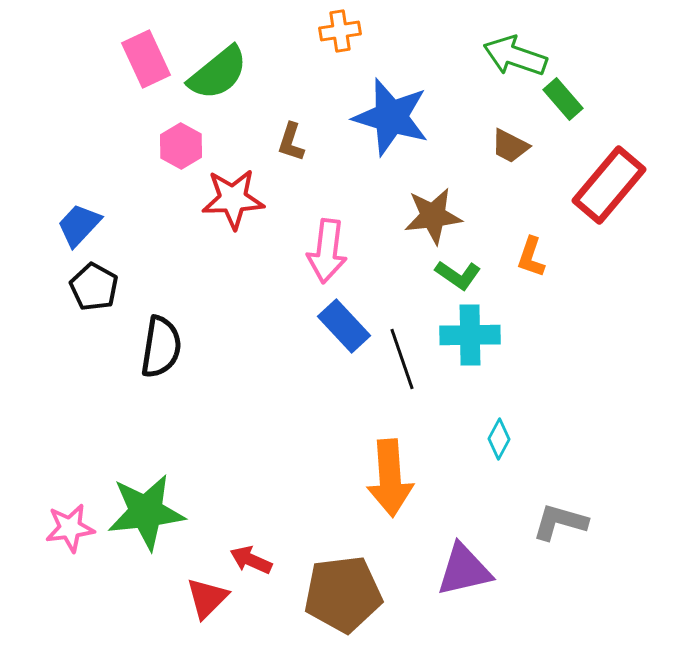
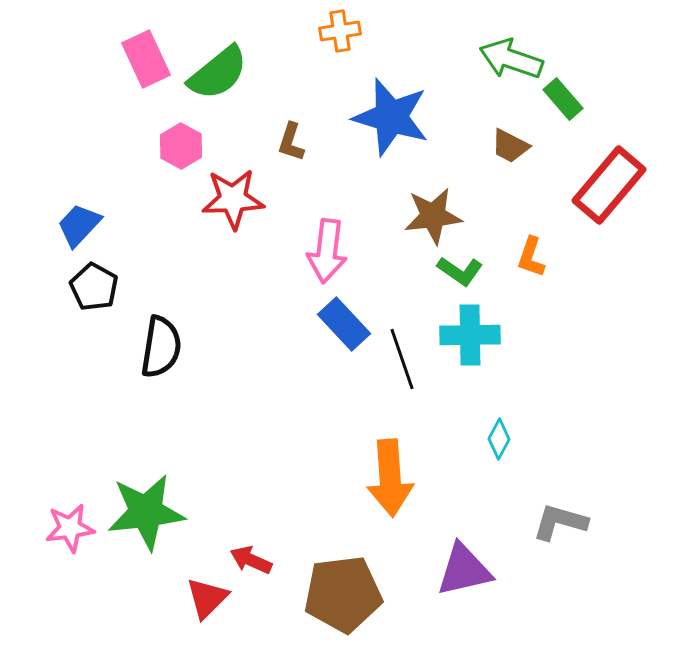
green arrow: moved 4 px left, 3 px down
green L-shape: moved 2 px right, 4 px up
blue rectangle: moved 2 px up
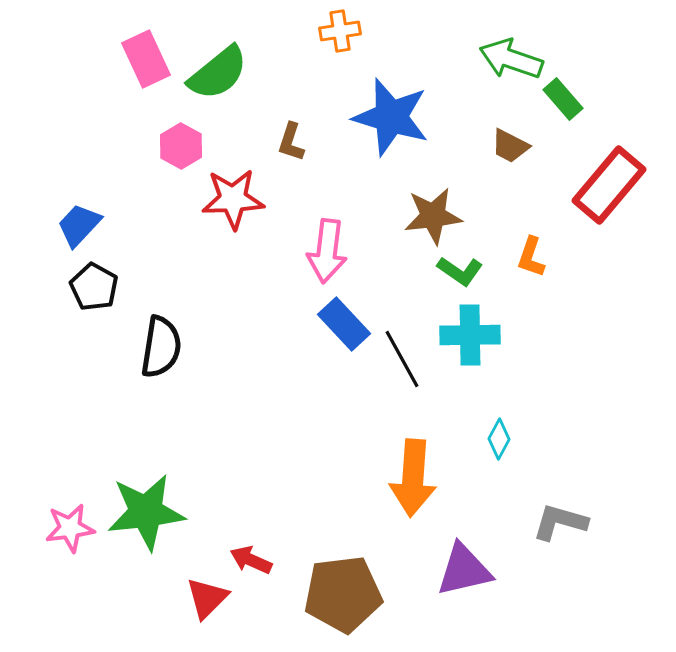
black line: rotated 10 degrees counterclockwise
orange arrow: moved 23 px right; rotated 8 degrees clockwise
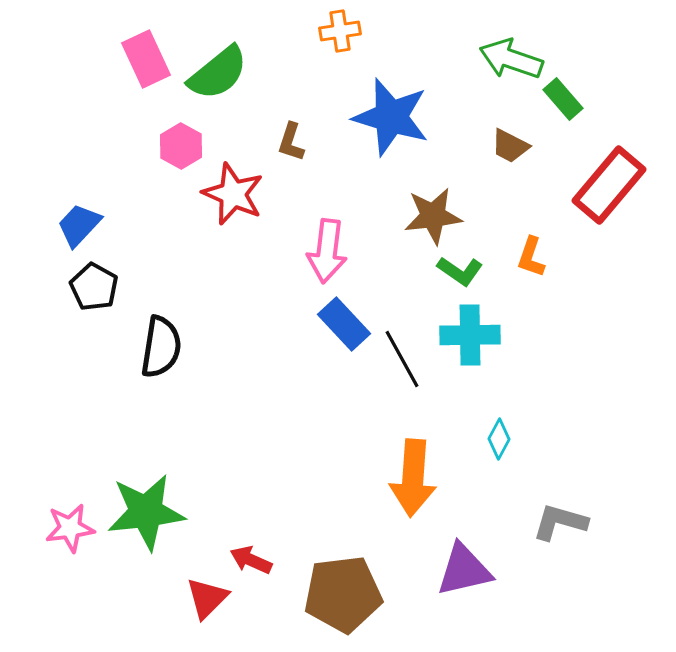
red star: moved 5 px up; rotated 26 degrees clockwise
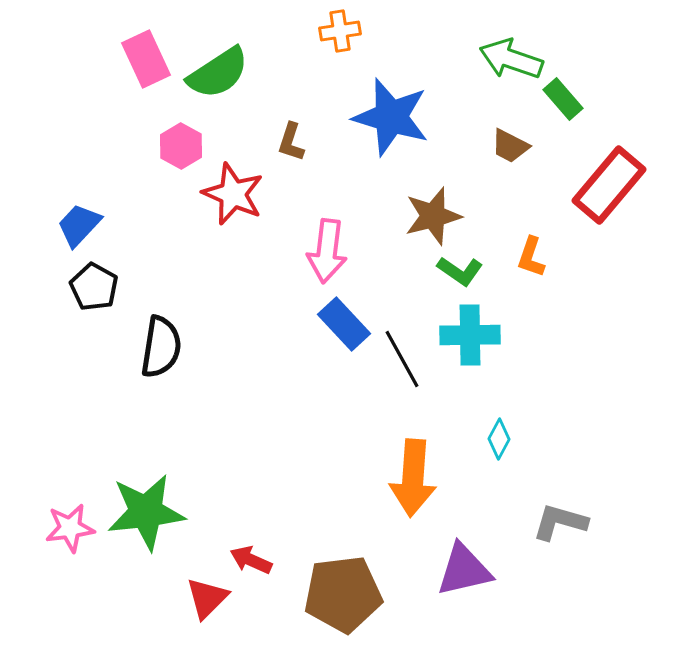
green semicircle: rotated 6 degrees clockwise
brown star: rotated 8 degrees counterclockwise
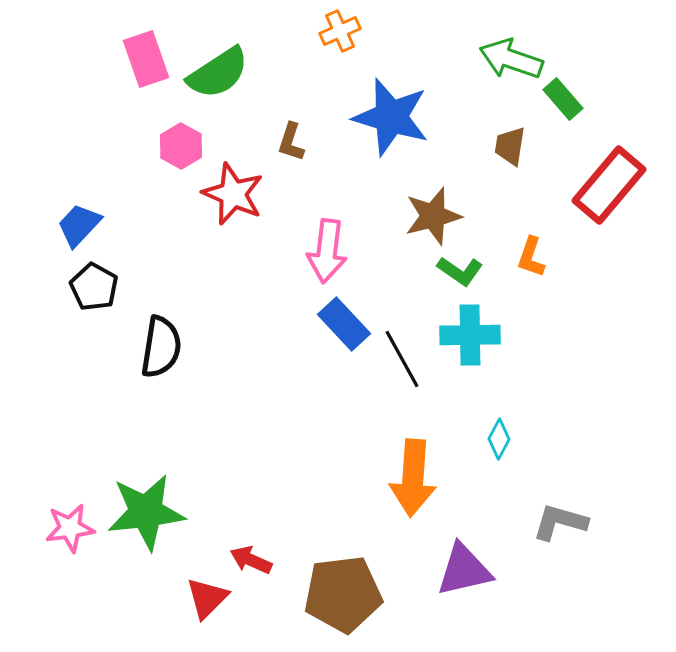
orange cross: rotated 15 degrees counterclockwise
pink rectangle: rotated 6 degrees clockwise
brown trapezoid: rotated 72 degrees clockwise
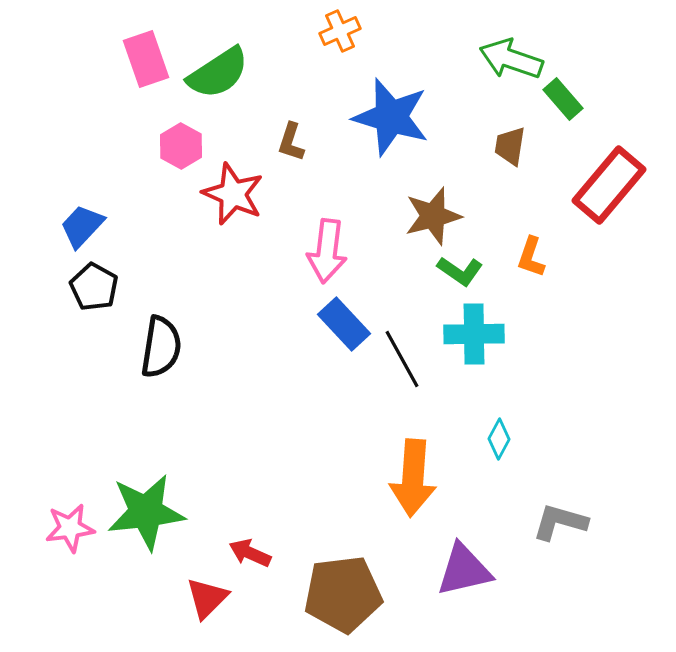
blue trapezoid: moved 3 px right, 1 px down
cyan cross: moved 4 px right, 1 px up
red arrow: moved 1 px left, 7 px up
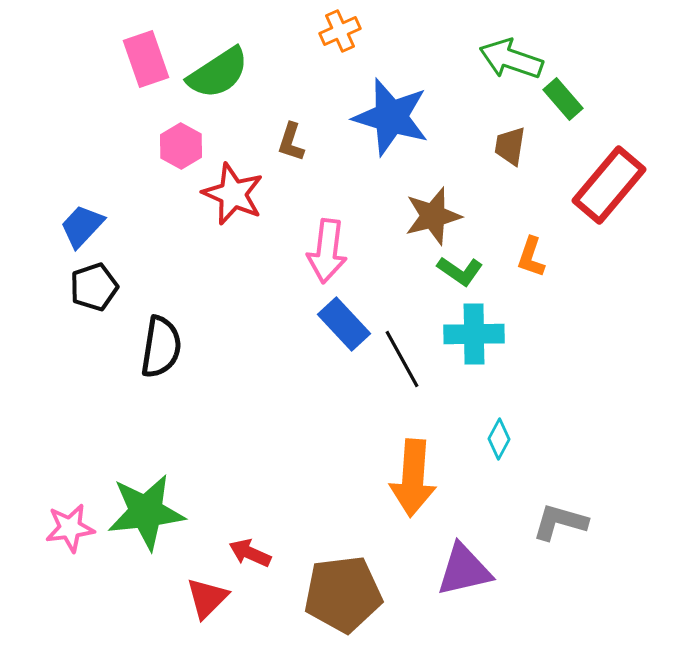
black pentagon: rotated 24 degrees clockwise
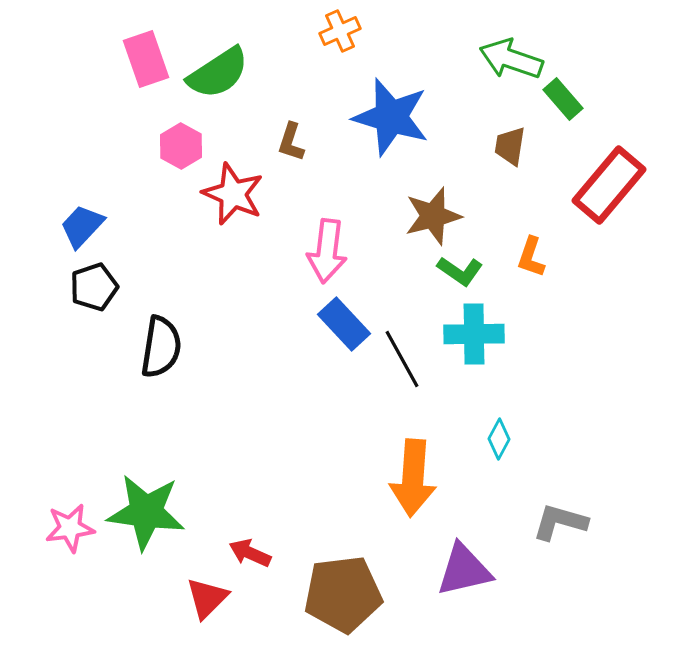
green star: rotated 14 degrees clockwise
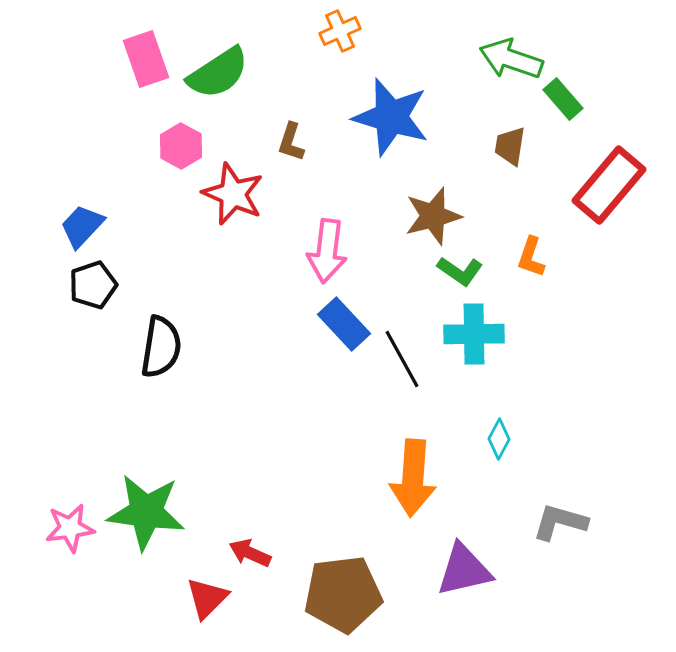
black pentagon: moved 1 px left, 2 px up
